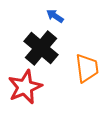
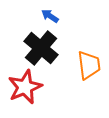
blue arrow: moved 5 px left
orange trapezoid: moved 2 px right, 3 px up
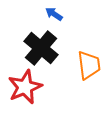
blue arrow: moved 4 px right, 2 px up
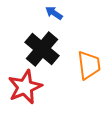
blue arrow: moved 1 px up
black cross: moved 1 px right, 1 px down
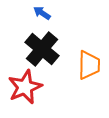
blue arrow: moved 12 px left
orange trapezoid: rotated 8 degrees clockwise
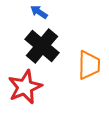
blue arrow: moved 3 px left, 1 px up
black cross: moved 3 px up
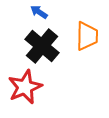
orange trapezoid: moved 2 px left, 29 px up
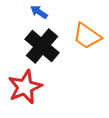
orange trapezoid: rotated 124 degrees clockwise
